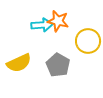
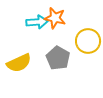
orange star: moved 3 px left, 3 px up
cyan arrow: moved 5 px left, 3 px up
gray pentagon: moved 7 px up
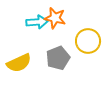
gray pentagon: rotated 20 degrees clockwise
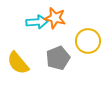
yellow semicircle: moved 1 px left; rotated 75 degrees clockwise
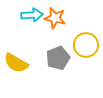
cyan arrow: moved 5 px left, 7 px up
yellow circle: moved 2 px left, 4 px down
yellow semicircle: moved 2 px left; rotated 20 degrees counterclockwise
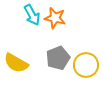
cyan arrow: rotated 65 degrees clockwise
yellow circle: moved 20 px down
